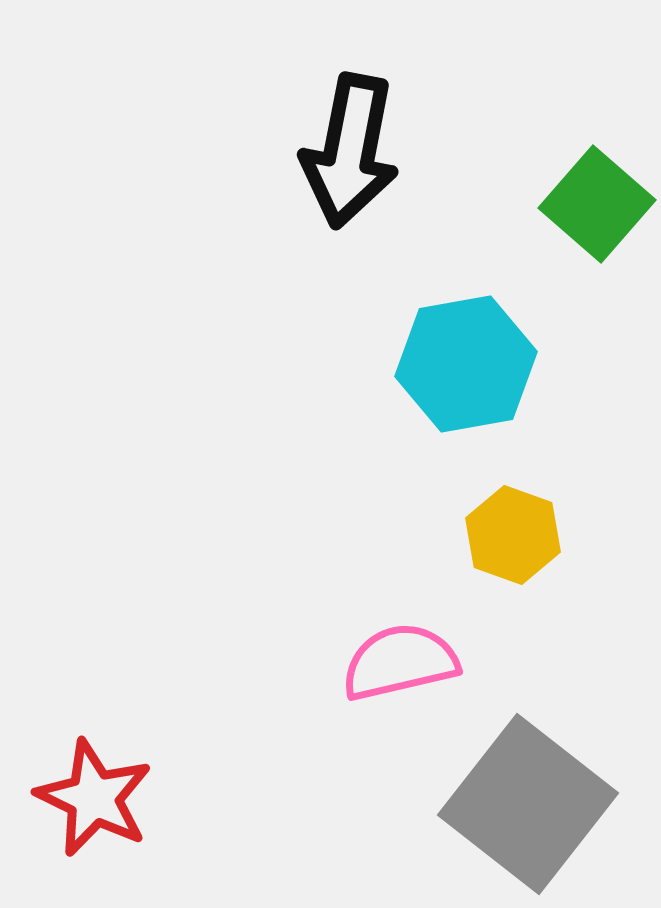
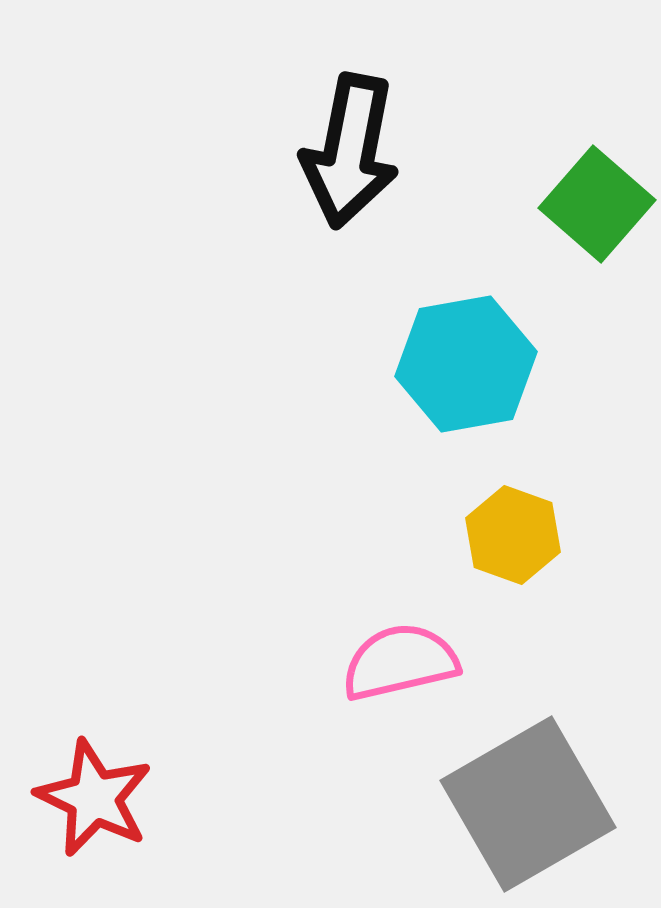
gray square: rotated 22 degrees clockwise
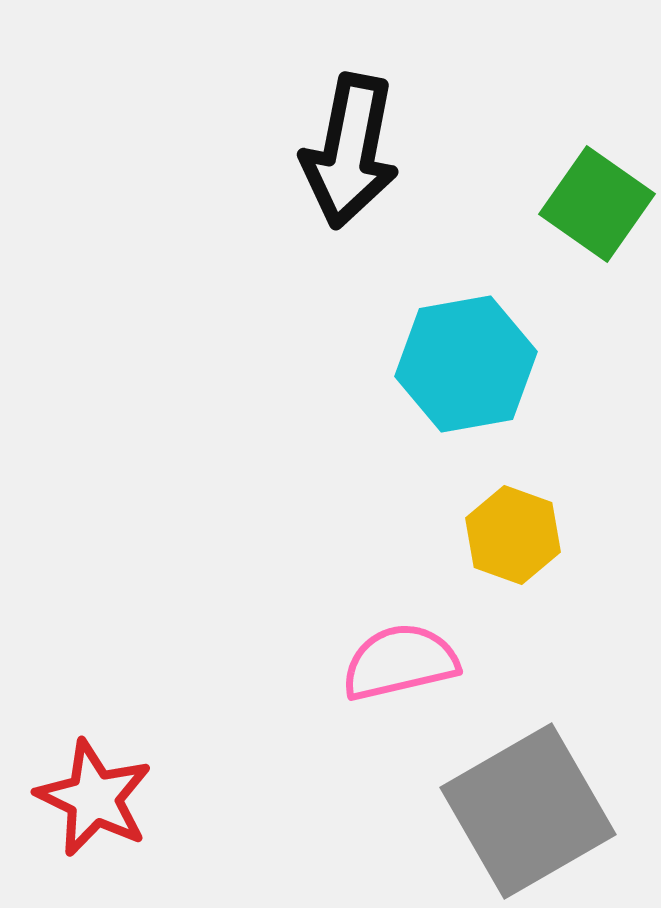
green square: rotated 6 degrees counterclockwise
gray square: moved 7 px down
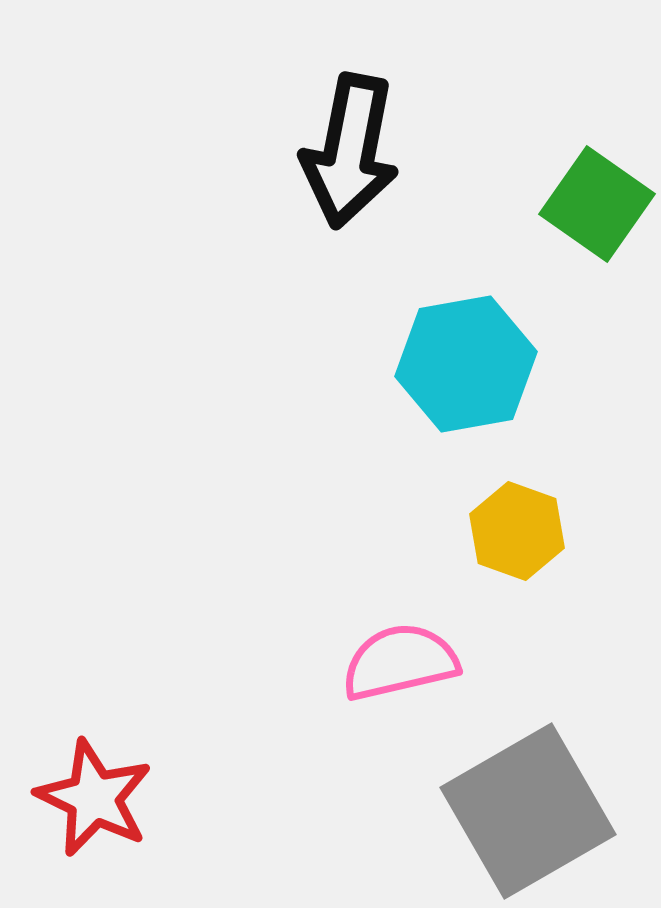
yellow hexagon: moved 4 px right, 4 px up
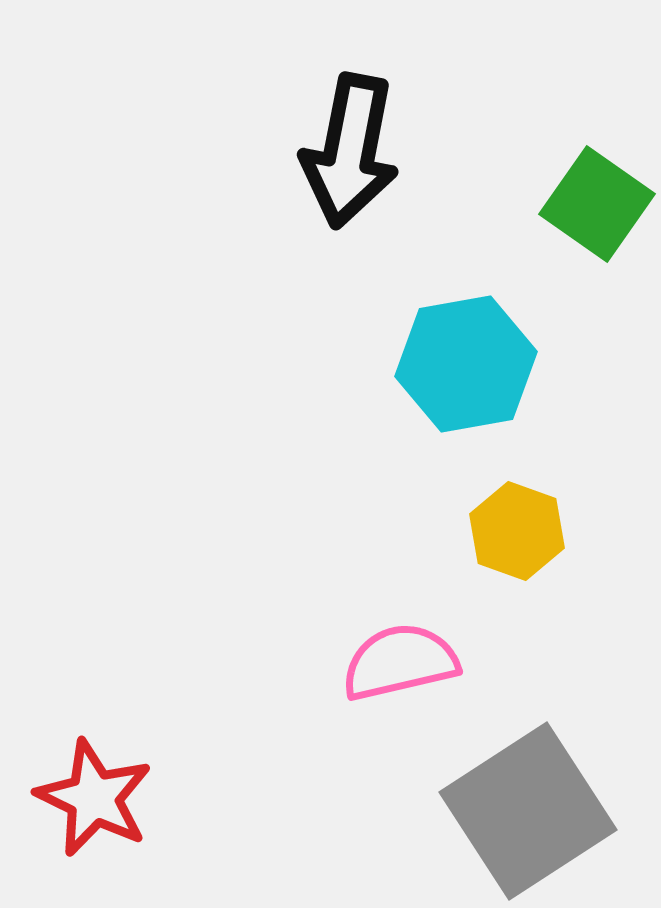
gray square: rotated 3 degrees counterclockwise
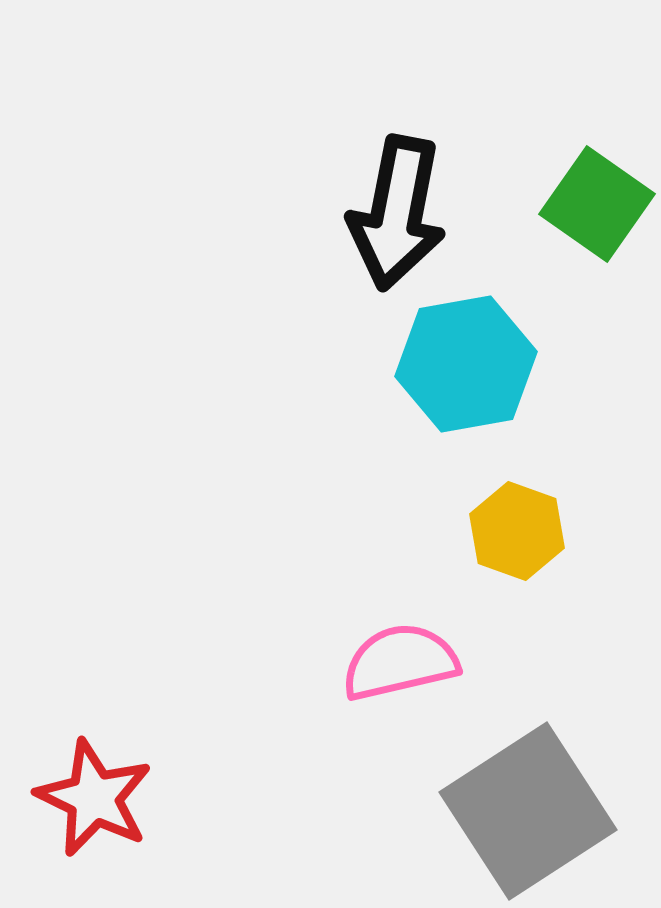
black arrow: moved 47 px right, 62 px down
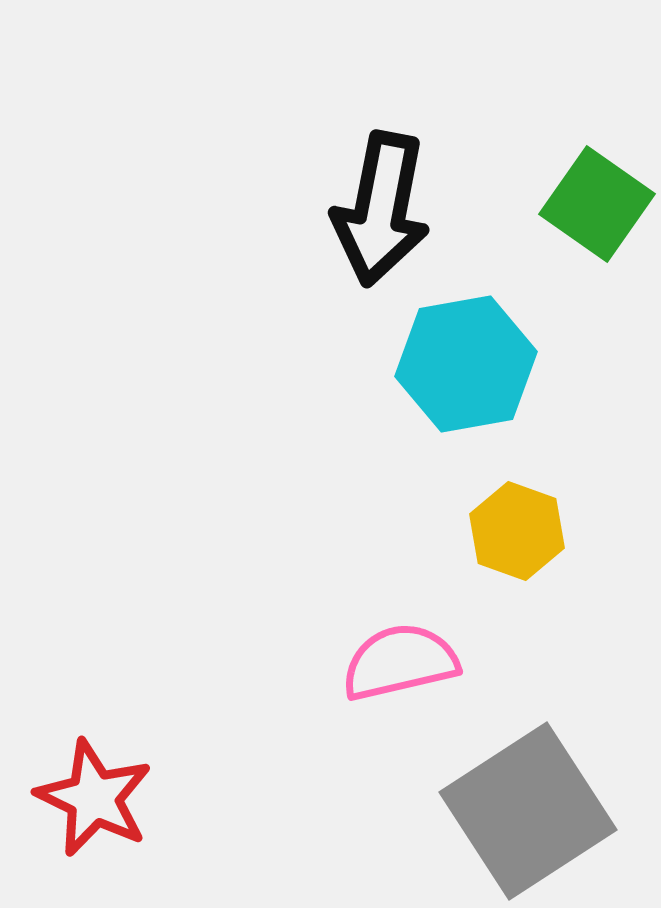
black arrow: moved 16 px left, 4 px up
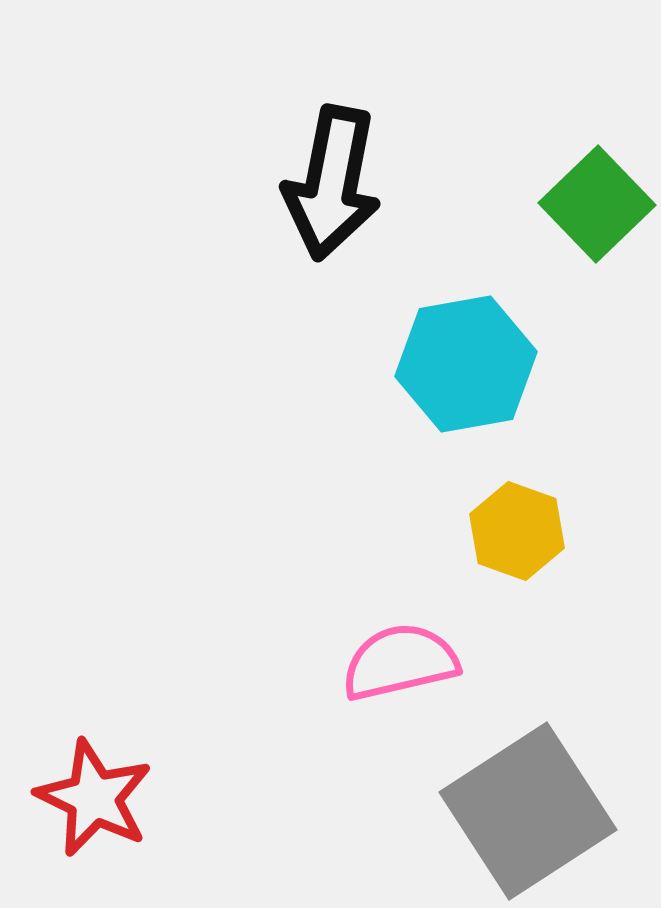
green square: rotated 11 degrees clockwise
black arrow: moved 49 px left, 26 px up
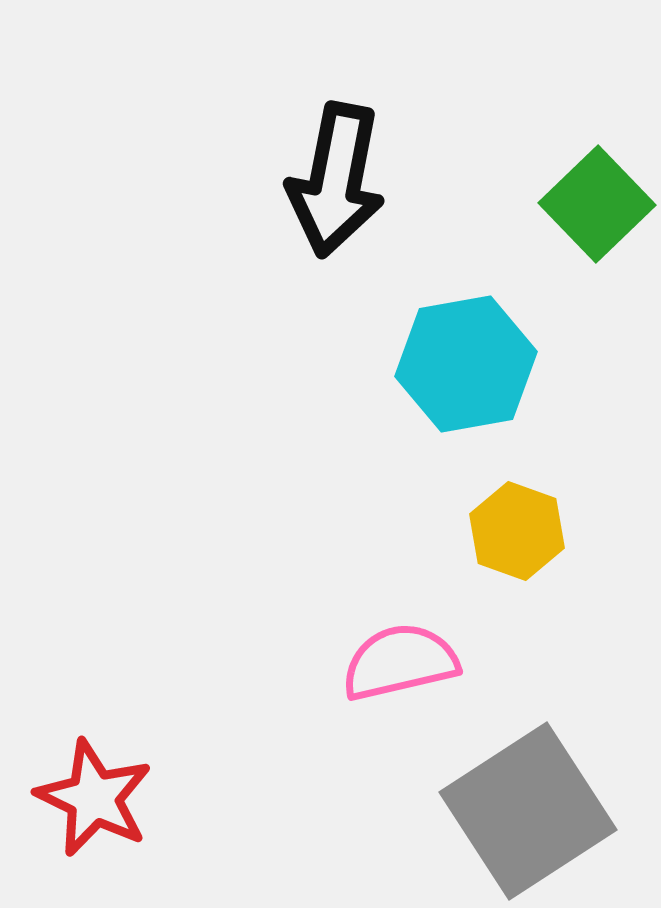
black arrow: moved 4 px right, 3 px up
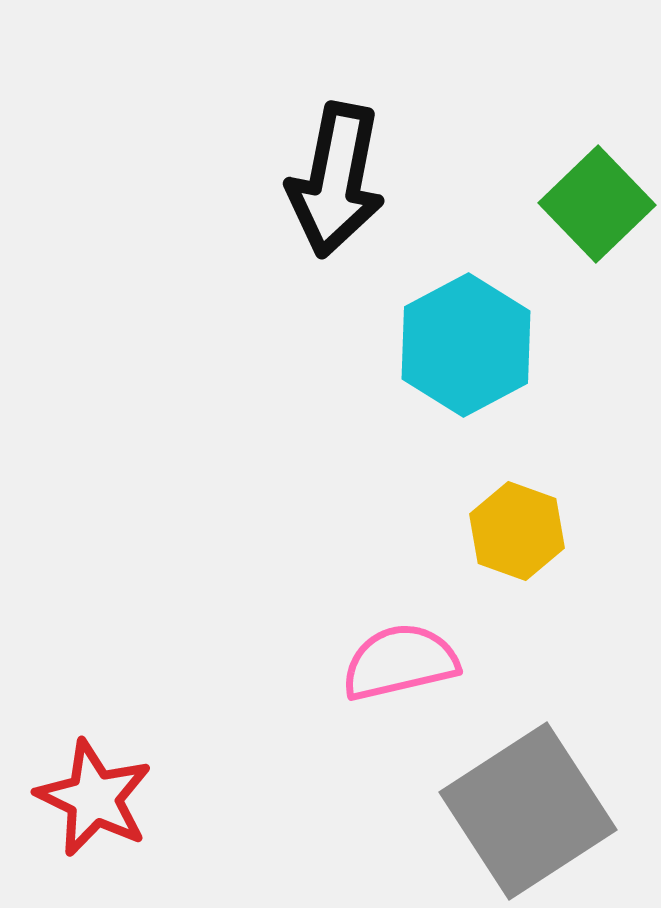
cyan hexagon: moved 19 px up; rotated 18 degrees counterclockwise
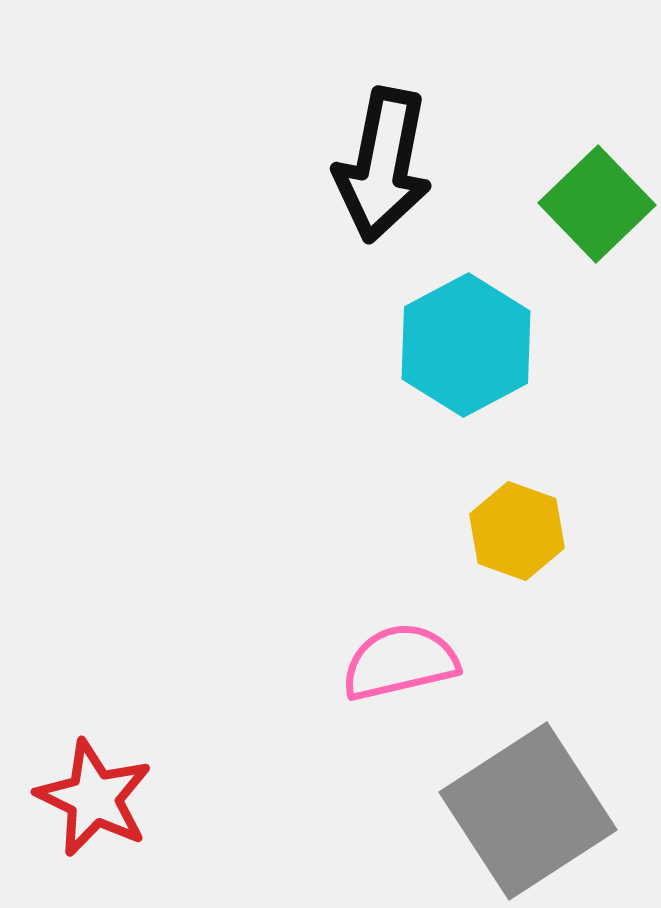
black arrow: moved 47 px right, 15 px up
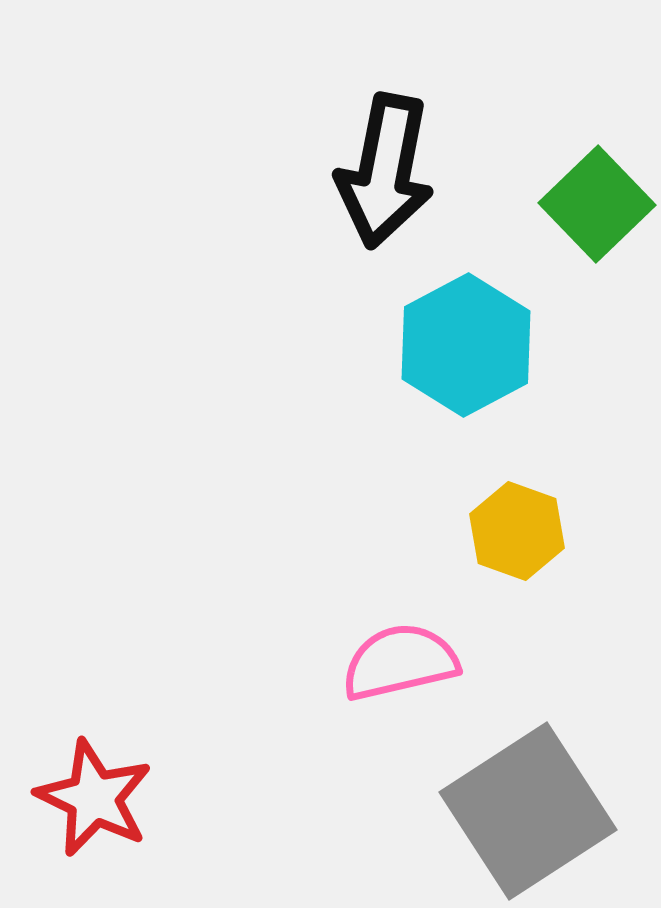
black arrow: moved 2 px right, 6 px down
